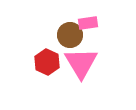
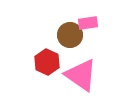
pink triangle: moved 12 px down; rotated 24 degrees counterclockwise
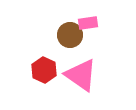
red hexagon: moved 3 px left, 8 px down
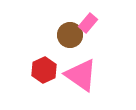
pink rectangle: rotated 42 degrees counterclockwise
red hexagon: rotated 10 degrees clockwise
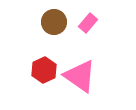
brown circle: moved 16 px left, 13 px up
pink triangle: moved 1 px left, 1 px down
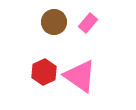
red hexagon: moved 2 px down
